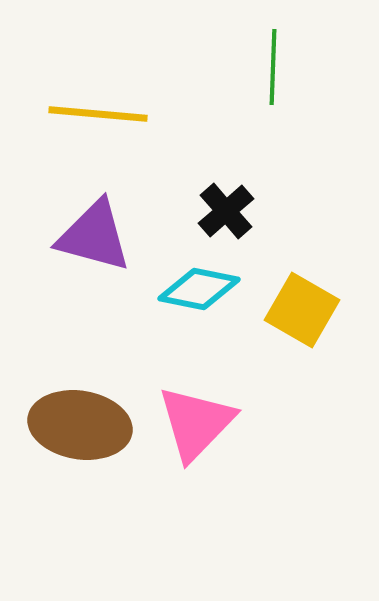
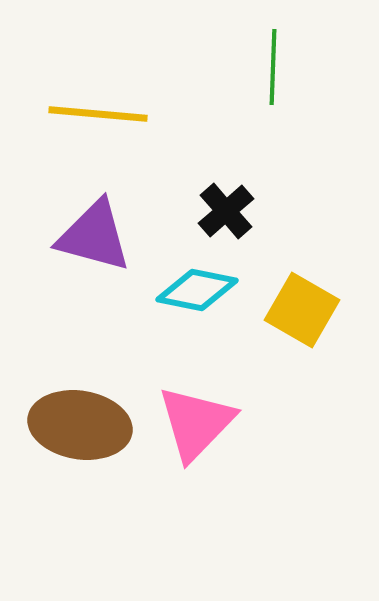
cyan diamond: moved 2 px left, 1 px down
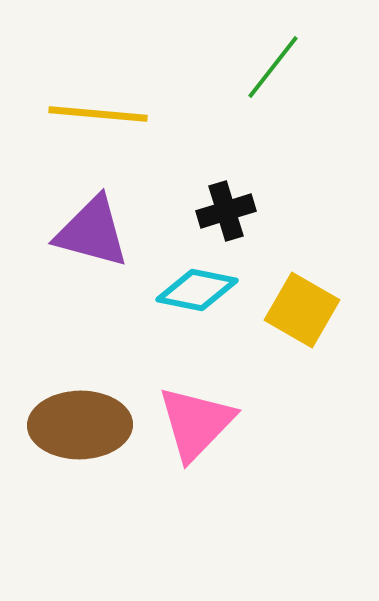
green line: rotated 36 degrees clockwise
black cross: rotated 24 degrees clockwise
purple triangle: moved 2 px left, 4 px up
brown ellipse: rotated 10 degrees counterclockwise
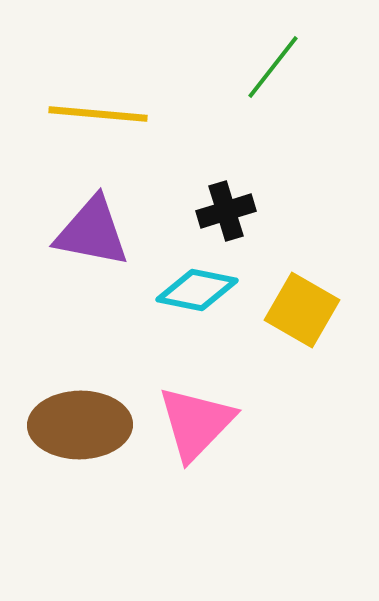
purple triangle: rotated 4 degrees counterclockwise
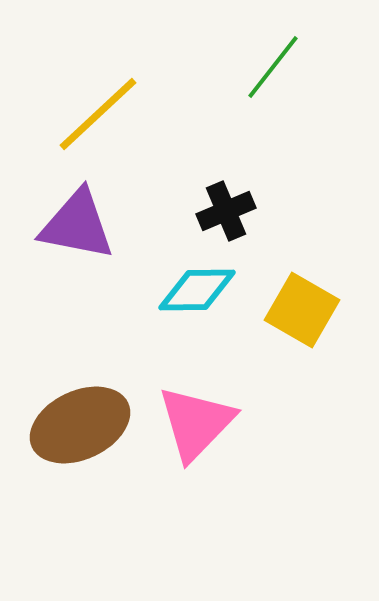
yellow line: rotated 48 degrees counterclockwise
black cross: rotated 6 degrees counterclockwise
purple triangle: moved 15 px left, 7 px up
cyan diamond: rotated 12 degrees counterclockwise
brown ellipse: rotated 24 degrees counterclockwise
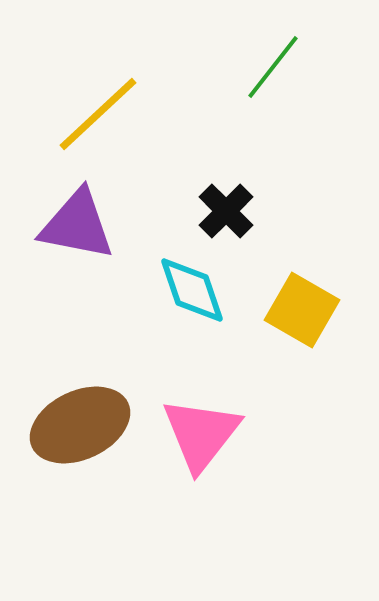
black cross: rotated 22 degrees counterclockwise
cyan diamond: moved 5 px left; rotated 72 degrees clockwise
pink triangle: moved 5 px right, 11 px down; rotated 6 degrees counterclockwise
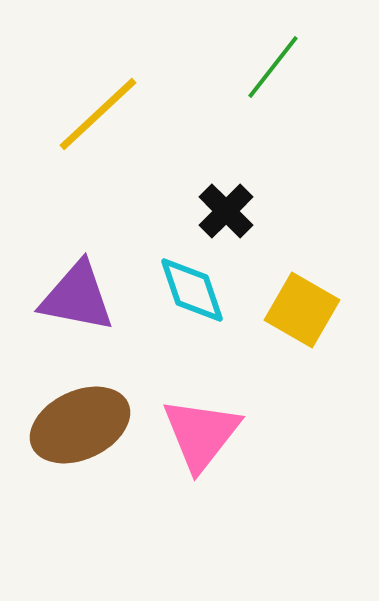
purple triangle: moved 72 px down
